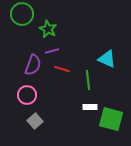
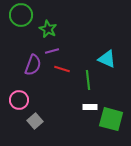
green circle: moved 1 px left, 1 px down
pink circle: moved 8 px left, 5 px down
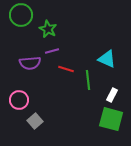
purple semicircle: moved 3 px left, 2 px up; rotated 65 degrees clockwise
red line: moved 4 px right
white rectangle: moved 22 px right, 12 px up; rotated 64 degrees counterclockwise
